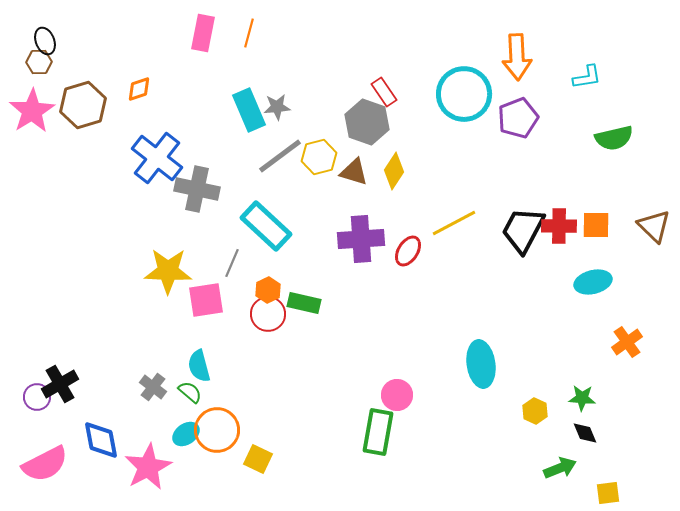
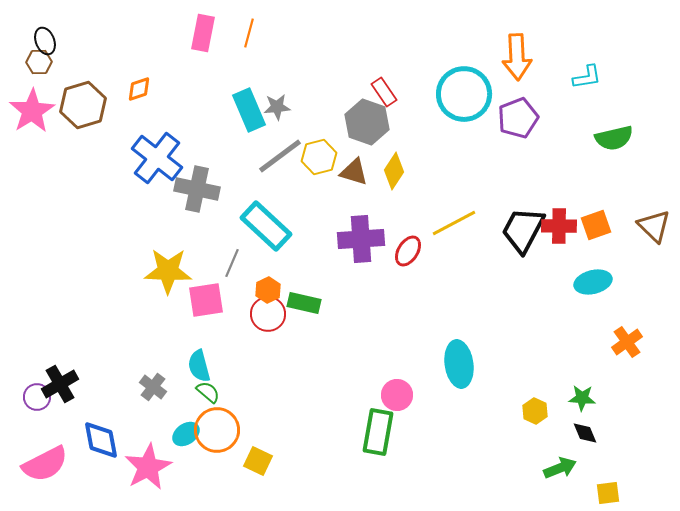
orange square at (596, 225): rotated 20 degrees counterclockwise
cyan ellipse at (481, 364): moved 22 px left
green semicircle at (190, 392): moved 18 px right
yellow square at (258, 459): moved 2 px down
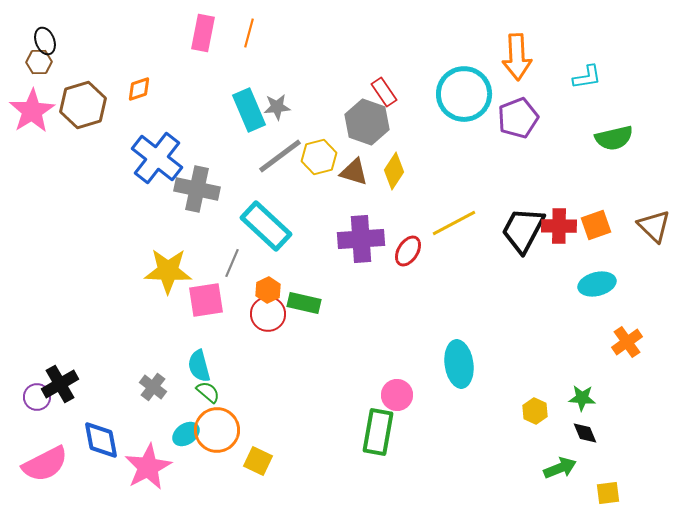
cyan ellipse at (593, 282): moved 4 px right, 2 px down
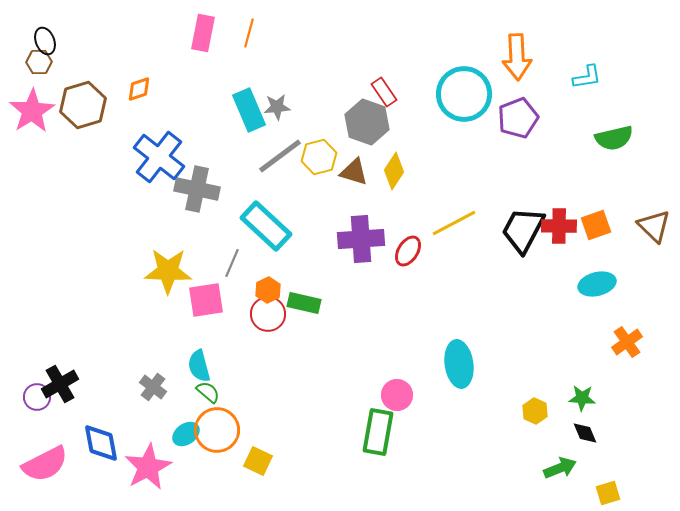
blue cross at (157, 158): moved 2 px right, 1 px up
blue diamond at (101, 440): moved 3 px down
yellow square at (608, 493): rotated 10 degrees counterclockwise
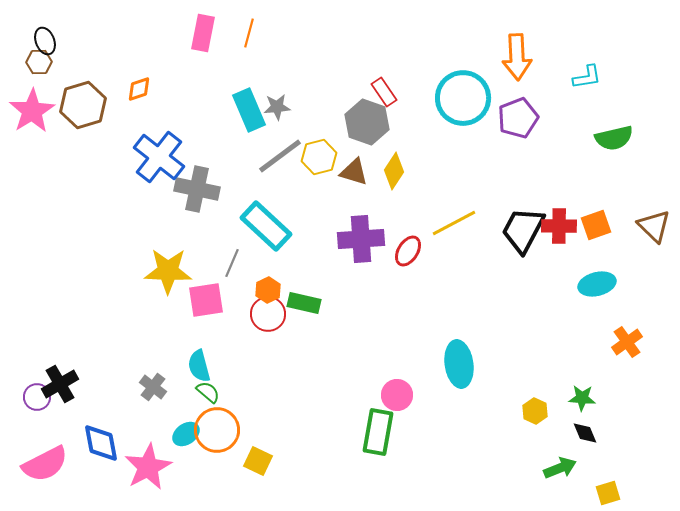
cyan circle at (464, 94): moved 1 px left, 4 px down
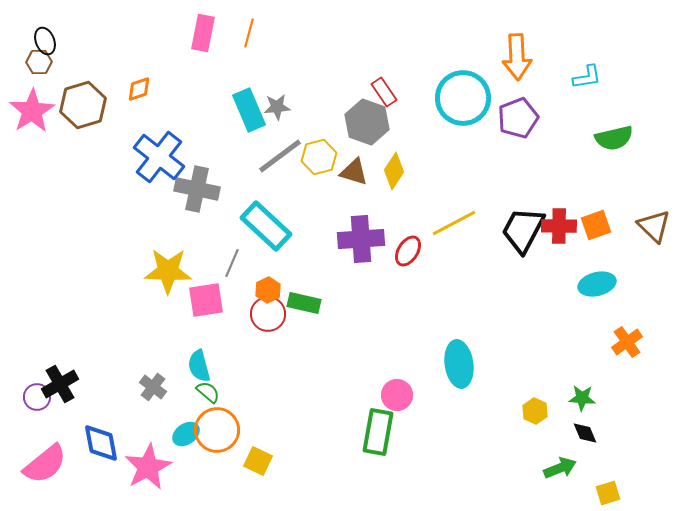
pink semicircle at (45, 464): rotated 12 degrees counterclockwise
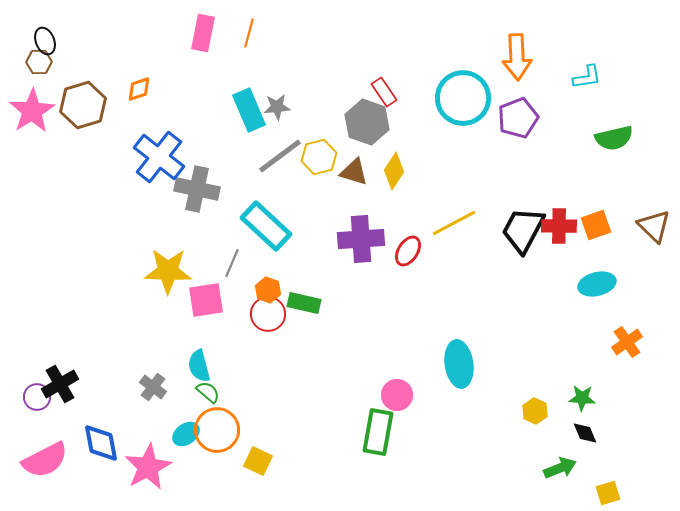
orange hexagon at (268, 290): rotated 15 degrees counterclockwise
pink semicircle at (45, 464): moved 4 px up; rotated 12 degrees clockwise
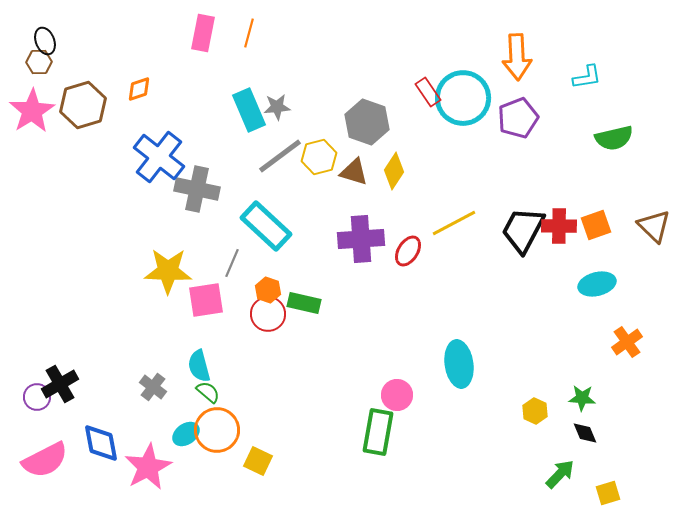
red rectangle at (384, 92): moved 44 px right
green arrow at (560, 468): moved 6 px down; rotated 24 degrees counterclockwise
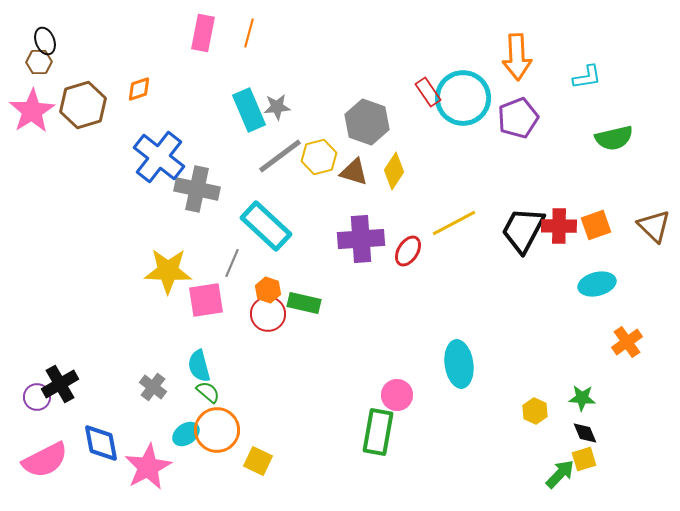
yellow square at (608, 493): moved 24 px left, 34 px up
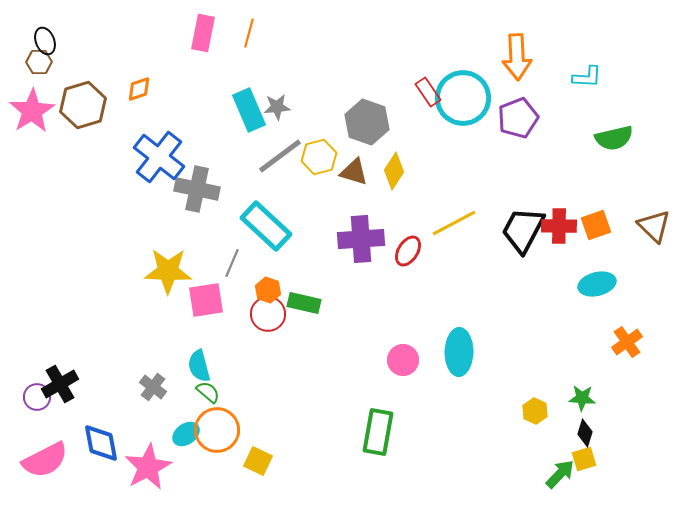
cyan L-shape at (587, 77): rotated 12 degrees clockwise
cyan ellipse at (459, 364): moved 12 px up; rotated 9 degrees clockwise
pink circle at (397, 395): moved 6 px right, 35 px up
black diamond at (585, 433): rotated 40 degrees clockwise
